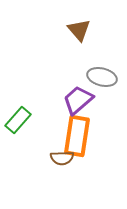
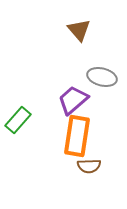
purple trapezoid: moved 5 px left
brown semicircle: moved 27 px right, 8 px down
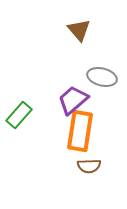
green rectangle: moved 1 px right, 5 px up
orange rectangle: moved 3 px right, 5 px up
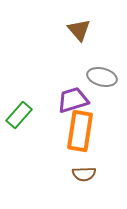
purple trapezoid: rotated 24 degrees clockwise
brown semicircle: moved 5 px left, 8 px down
